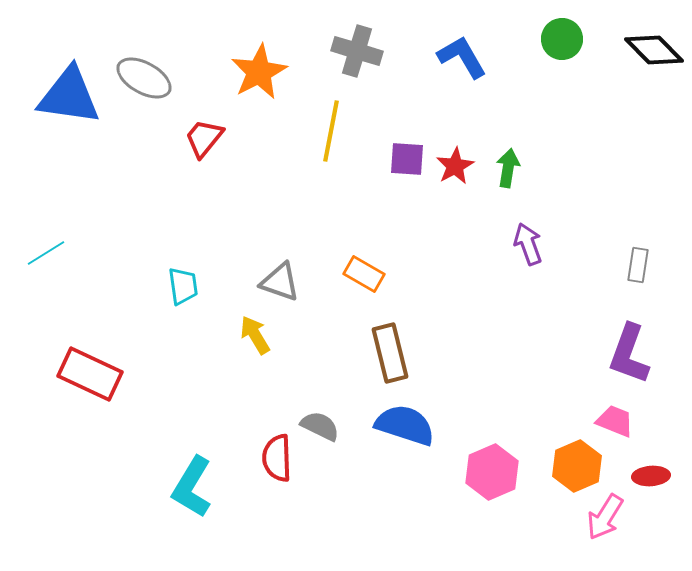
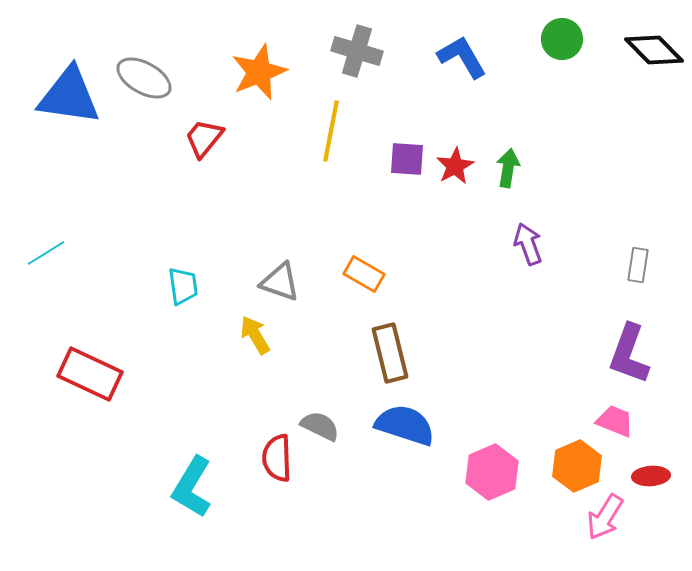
orange star: rotated 6 degrees clockwise
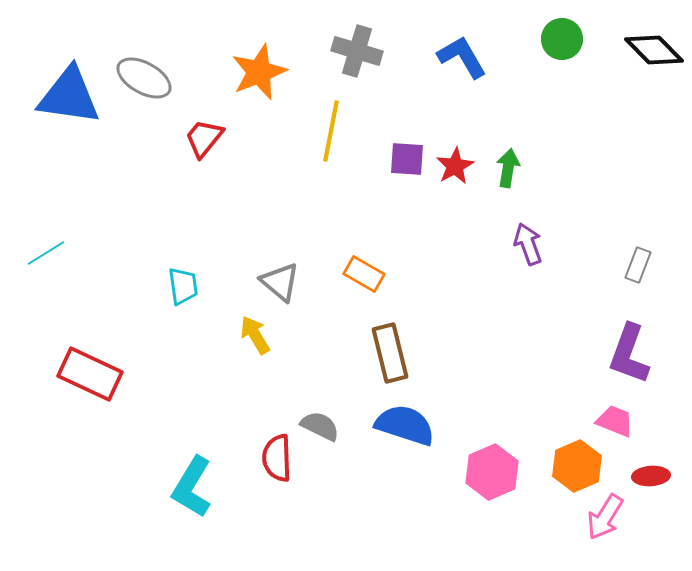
gray rectangle: rotated 12 degrees clockwise
gray triangle: rotated 21 degrees clockwise
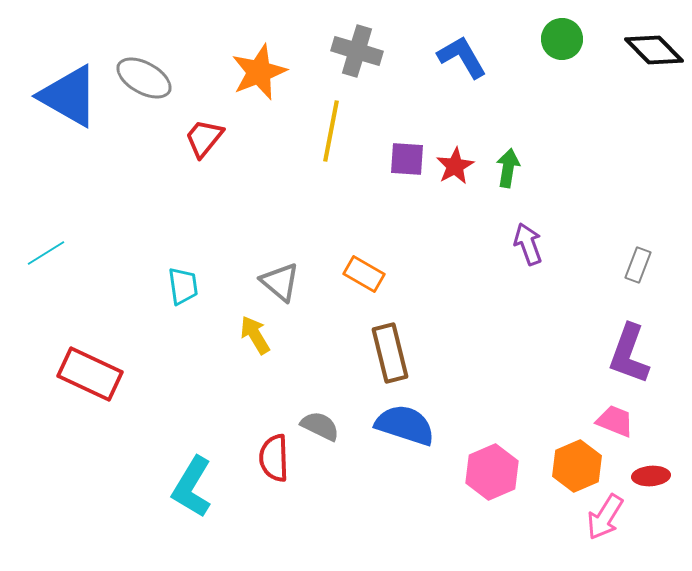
blue triangle: rotated 22 degrees clockwise
red semicircle: moved 3 px left
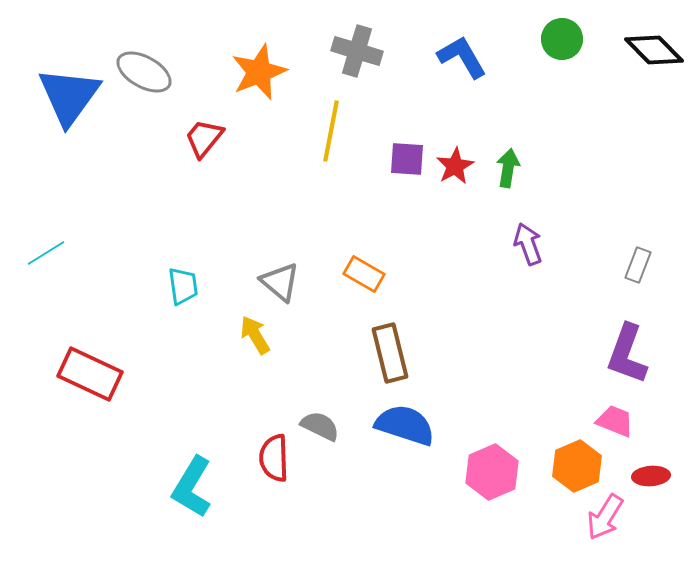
gray ellipse: moved 6 px up
blue triangle: rotated 36 degrees clockwise
purple L-shape: moved 2 px left
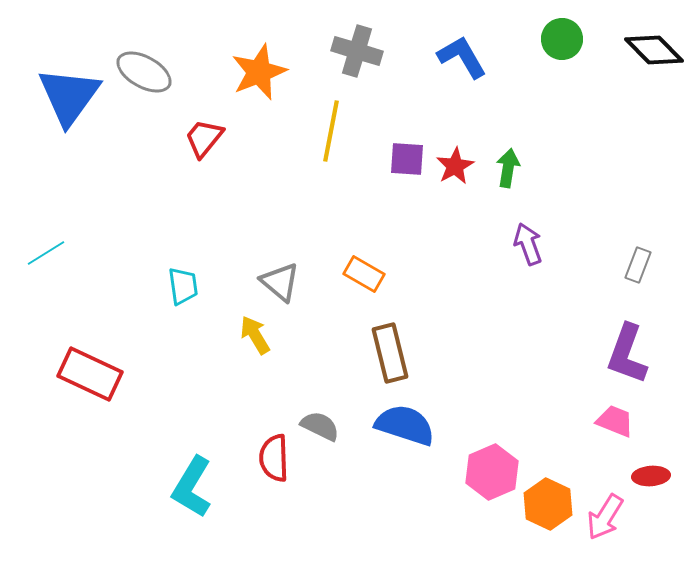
orange hexagon: moved 29 px left, 38 px down; rotated 12 degrees counterclockwise
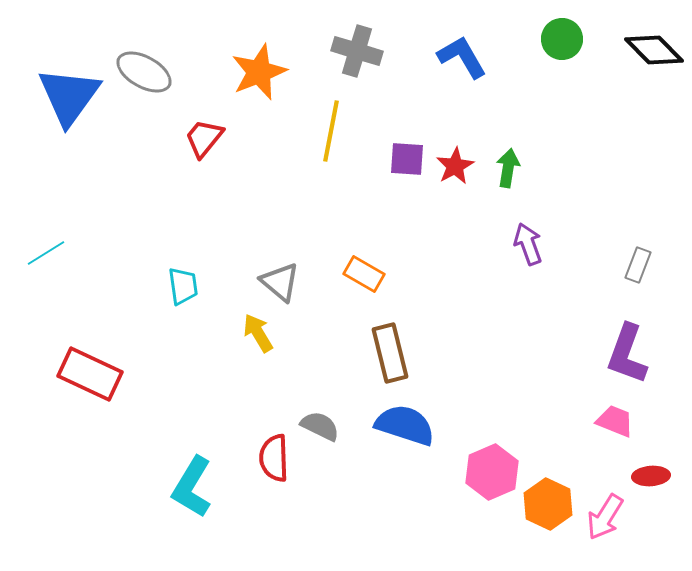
yellow arrow: moved 3 px right, 2 px up
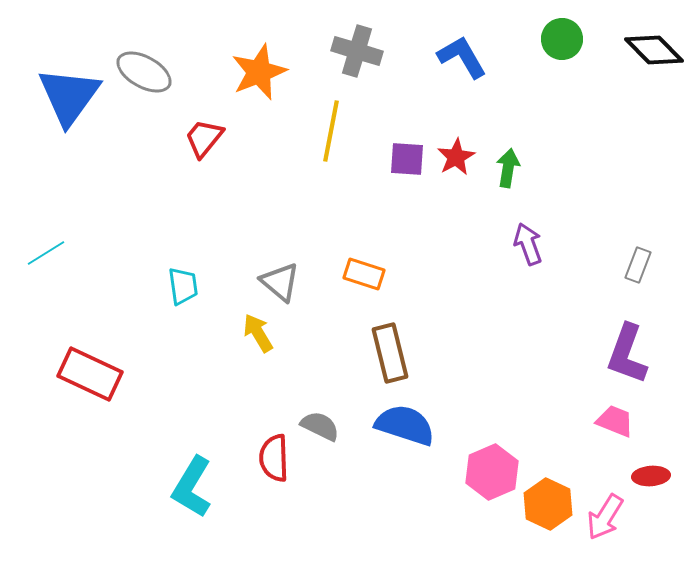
red star: moved 1 px right, 9 px up
orange rectangle: rotated 12 degrees counterclockwise
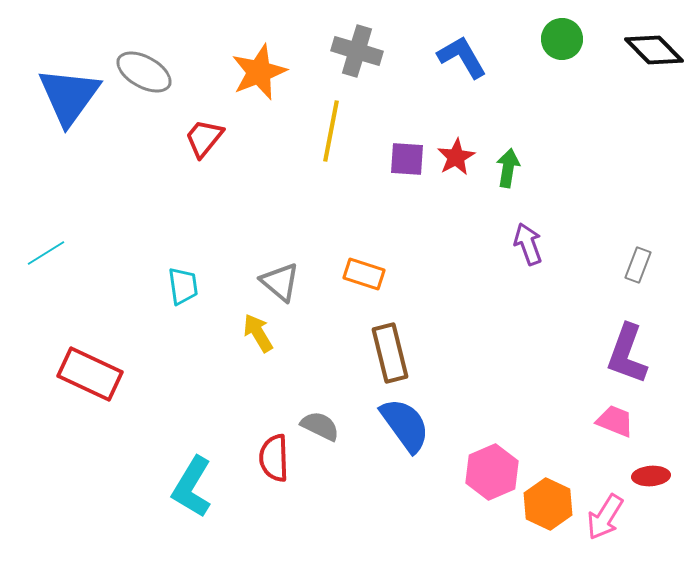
blue semicircle: rotated 36 degrees clockwise
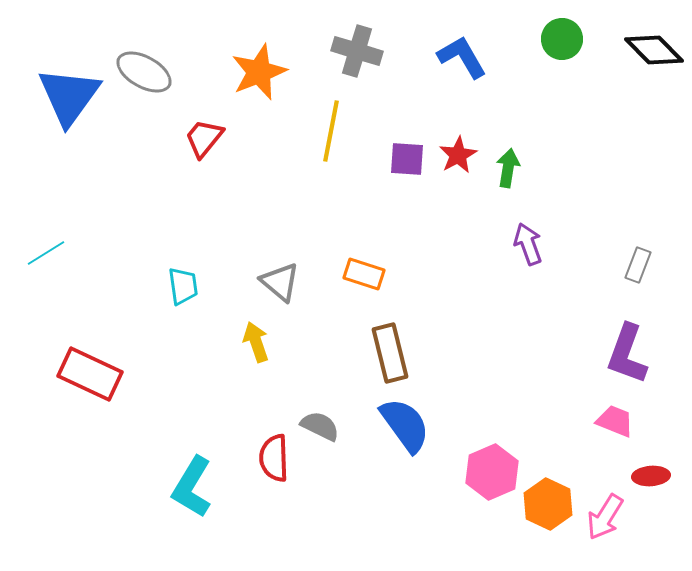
red star: moved 2 px right, 2 px up
yellow arrow: moved 2 px left, 9 px down; rotated 12 degrees clockwise
